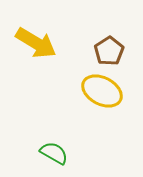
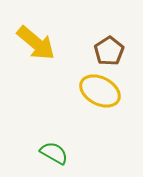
yellow arrow: rotated 9 degrees clockwise
yellow ellipse: moved 2 px left
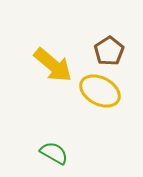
yellow arrow: moved 17 px right, 22 px down
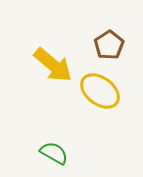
brown pentagon: moved 6 px up
yellow ellipse: rotated 9 degrees clockwise
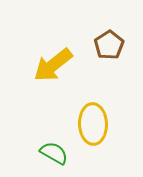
yellow arrow: rotated 102 degrees clockwise
yellow ellipse: moved 7 px left, 33 px down; rotated 51 degrees clockwise
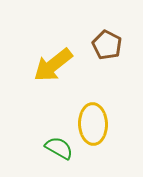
brown pentagon: moved 2 px left; rotated 12 degrees counterclockwise
green semicircle: moved 5 px right, 5 px up
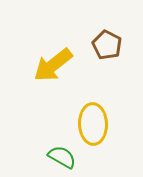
green semicircle: moved 3 px right, 9 px down
